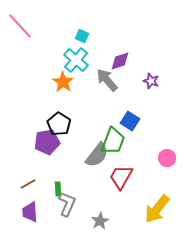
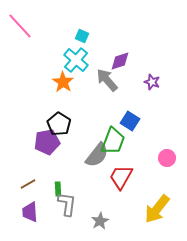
purple star: moved 1 px right, 1 px down
gray L-shape: rotated 15 degrees counterclockwise
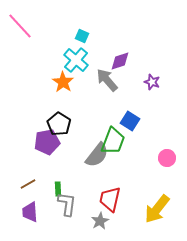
red trapezoid: moved 11 px left, 22 px down; rotated 16 degrees counterclockwise
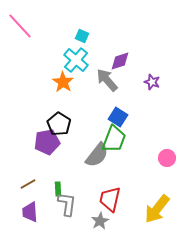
blue square: moved 12 px left, 4 px up
green trapezoid: moved 1 px right, 2 px up
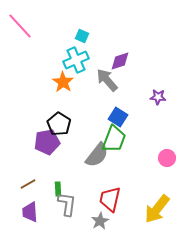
cyan cross: rotated 25 degrees clockwise
purple star: moved 6 px right, 15 px down; rotated 14 degrees counterclockwise
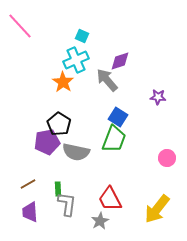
gray semicircle: moved 21 px left, 3 px up; rotated 64 degrees clockwise
red trapezoid: rotated 40 degrees counterclockwise
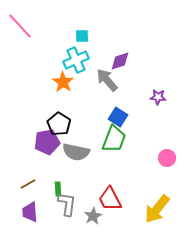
cyan square: rotated 24 degrees counterclockwise
gray star: moved 7 px left, 5 px up
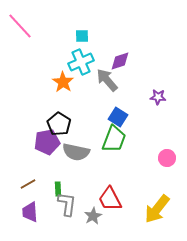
cyan cross: moved 5 px right, 2 px down
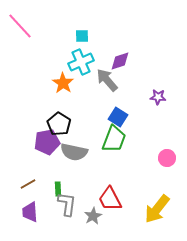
orange star: moved 1 px down
gray semicircle: moved 2 px left
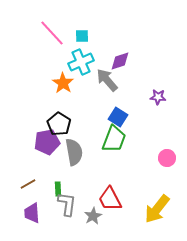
pink line: moved 32 px right, 7 px down
gray semicircle: rotated 112 degrees counterclockwise
purple trapezoid: moved 2 px right, 1 px down
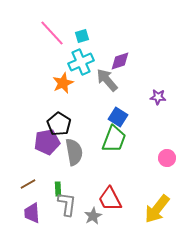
cyan square: rotated 16 degrees counterclockwise
orange star: rotated 15 degrees clockwise
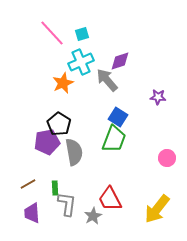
cyan square: moved 2 px up
green rectangle: moved 3 px left, 1 px up
